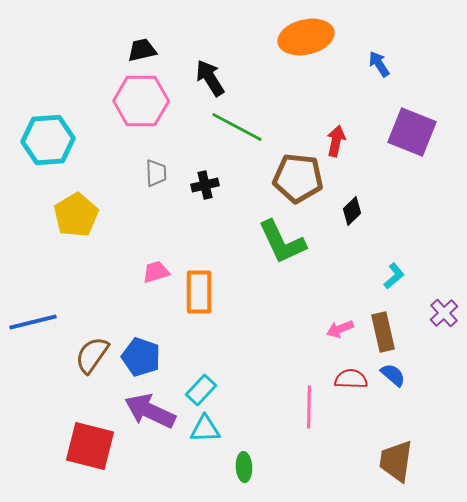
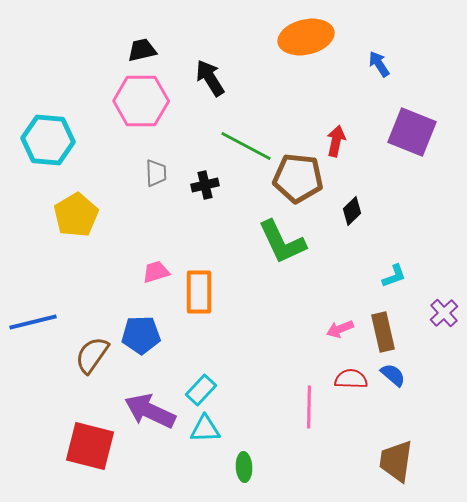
green line: moved 9 px right, 19 px down
cyan hexagon: rotated 9 degrees clockwise
cyan L-shape: rotated 20 degrees clockwise
blue pentagon: moved 22 px up; rotated 21 degrees counterclockwise
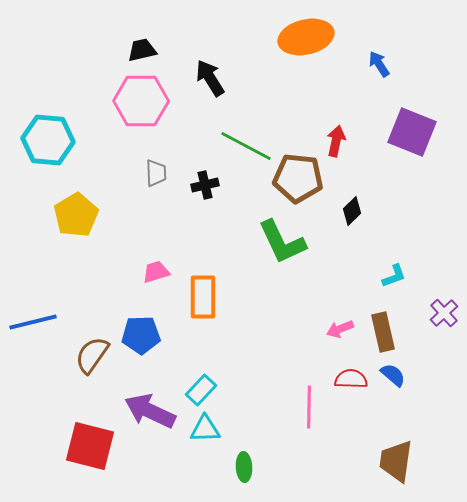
orange rectangle: moved 4 px right, 5 px down
